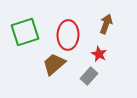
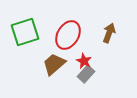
brown arrow: moved 3 px right, 9 px down
red ellipse: rotated 28 degrees clockwise
red star: moved 15 px left, 7 px down
gray rectangle: moved 3 px left, 2 px up
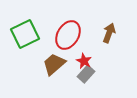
green square: moved 2 px down; rotated 8 degrees counterclockwise
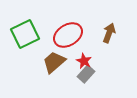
red ellipse: rotated 28 degrees clockwise
brown trapezoid: moved 2 px up
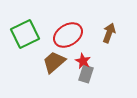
red star: moved 1 px left
gray rectangle: rotated 24 degrees counterclockwise
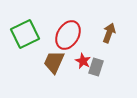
red ellipse: rotated 28 degrees counterclockwise
brown trapezoid: rotated 25 degrees counterclockwise
gray rectangle: moved 10 px right, 7 px up
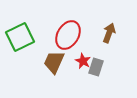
green square: moved 5 px left, 3 px down
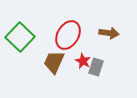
brown arrow: rotated 78 degrees clockwise
green square: rotated 20 degrees counterclockwise
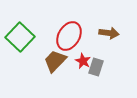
red ellipse: moved 1 px right, 1 px down
brown trapezoid: moved 1 px right, 1 px up; rotated 20 degrees clockwise
